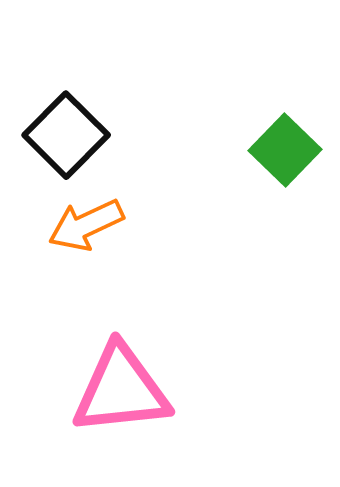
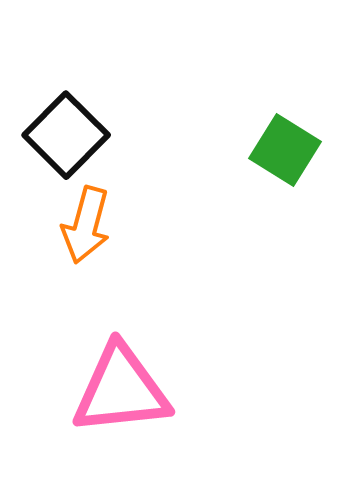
green square: rotated 12 degrees counterclockwise
orange arrow: rotated 50 degrees counterclockwise
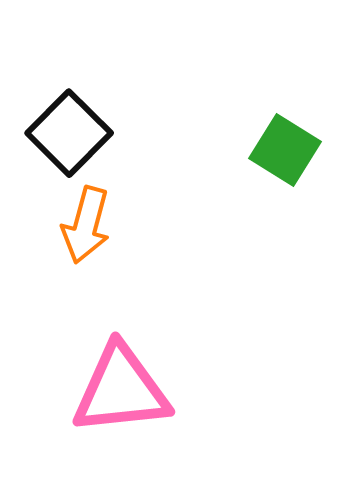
black square: moved 3 px right, 2 px up
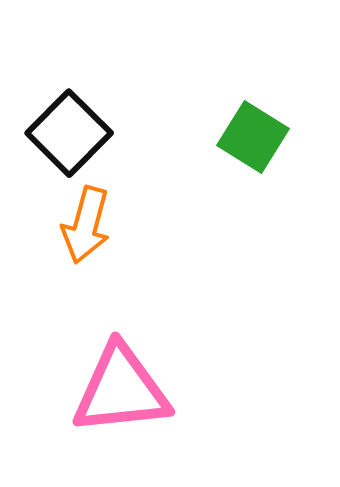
green square: moved 32 px left, 13 px up
